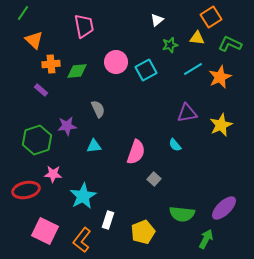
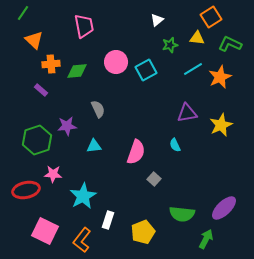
cyan semicircle: rotated 16 degrees clockwise
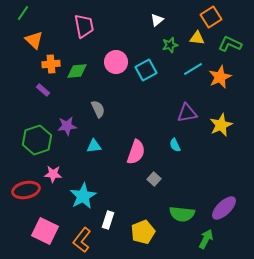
purple rectangle: moved 2 px right
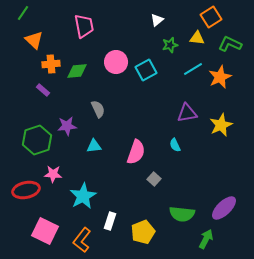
white rectangle: moved 2 px right, 1 px down
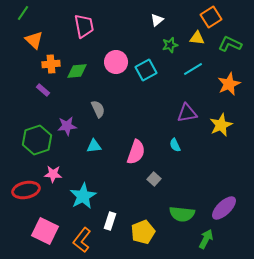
orange star: moved 9 px right, 7 px down
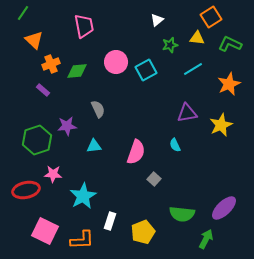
orange cross: rotated 18 degrees counterclockwise
orange L-shape: rotated 130 degrees counterclockwise
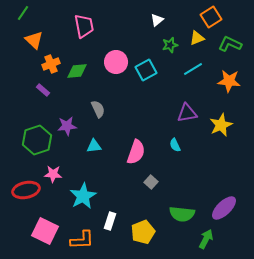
yellow triangle: rotated 28 degrees counterclockwise
orange star: moved 3 px up; rotated 30 degrees clockwise
gray square: moved 3 px left, 3 px down
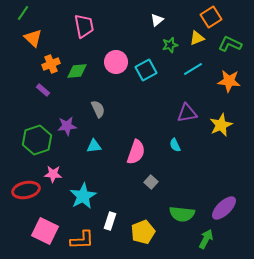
orange triangle: moved 1 px left, 2 px up
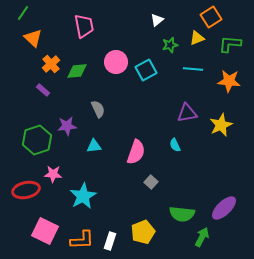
green L-shape: rotated 20 degrees counterclockwise
orange cross: rotated 18 degrees counterclockwise
cyan line: rotated 36 degrees clockwise
white rectangle: moved 20 px down
green arrow: moved 4 px left, 2 px up
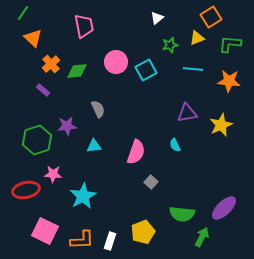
white triangle: moved 2 px up
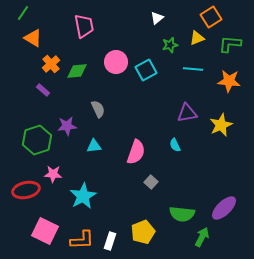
orange triangle: rotated 12 degrees counterclockwise
